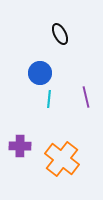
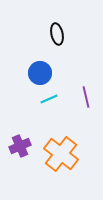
black ellipse: moved 3 px left; rotated 15 degrees clockwise
cyan line: rotated 60 degrees clockwise
purple cross: rotated 25 degrees counterclockwise
orange cross: moved 1 px left, 5 px up
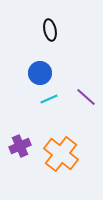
black ellipse: moved 7 px left, 4 px up
purple line: rotated 35 degrees counterclockwise
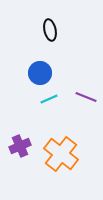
purple line: rotated 20 degrees counterclockwise
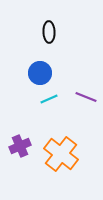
black ellipse: moved 1 px left, 2 px down; rotated 10 degrees clockwise
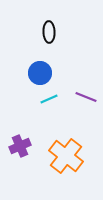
orange cross: moved 5 px right, 2 px down
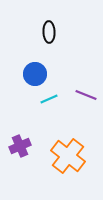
blue circle: moved 5 px left, 1 px down
purple line: moved 2 px up
orange cross: moved 2 px right
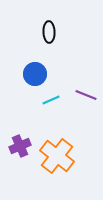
cyan line: moved 2 px right, 1 px down
orange cross: moved 11 px left
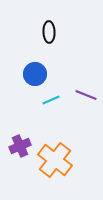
orange cross: moved 2 px left, 4 px down
